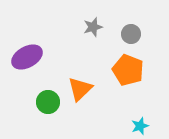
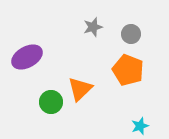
green circle: moved 3 px right
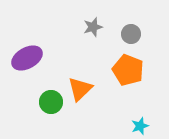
purple ellipse: moved 1 px down
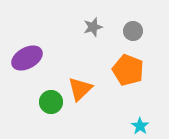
gray circle: moved 2 px right, 3 px up
cyan star: rotated 18 degrees counterclockwise
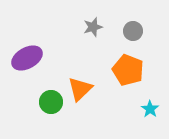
cyan star: moved 10 px right, 17 px up
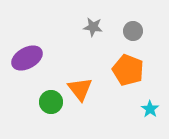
gray star: rotated 24 degrees clockwise
orange triangle: rotated 24 degrees counterclockwise
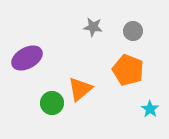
orange triangle: rotated 28 degrees clockwise
green circle: moved 1 px right, 1 px down
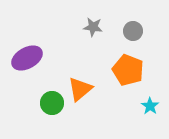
cyan star: moved 3 px up
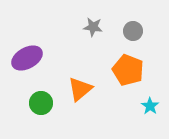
green circle: moved 11 px left
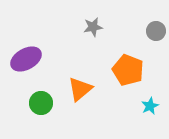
gray star: rotated 18 degrees counterclockwise
gray circle: moved 23 px right
purple ellipse: moved 1 px left, 1 px down
cyan star: rotated 12 degrees clockwise
